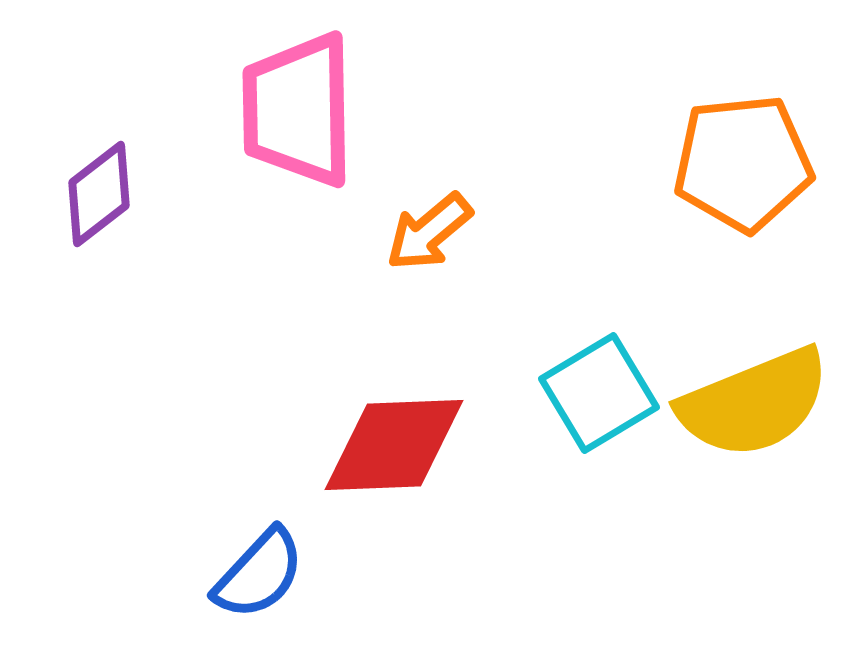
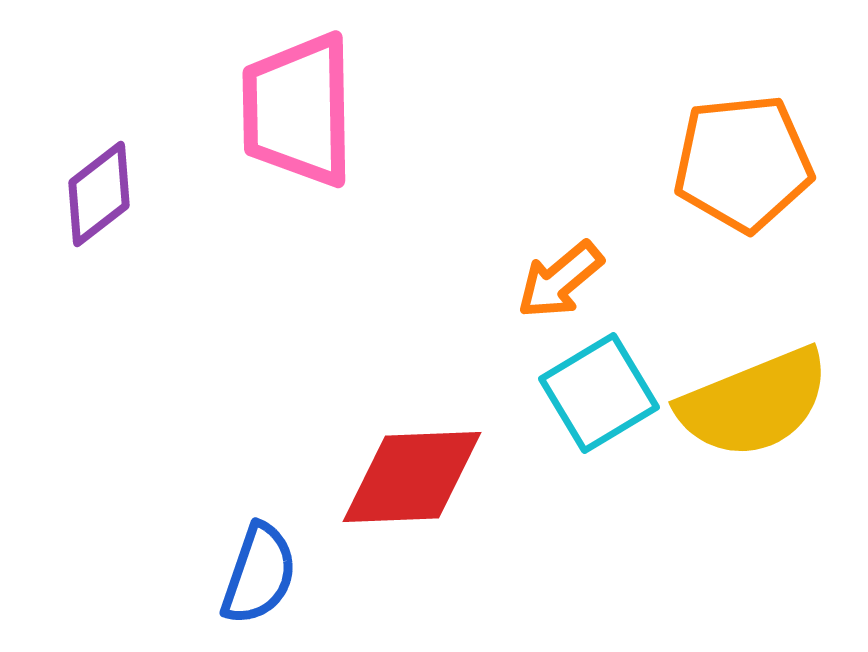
orange arrow: moved 131 px right, 48 px down
red diamond: moved 18 px right, 32 px down
blue semicircle: rotated 24 degrees counterclockwise
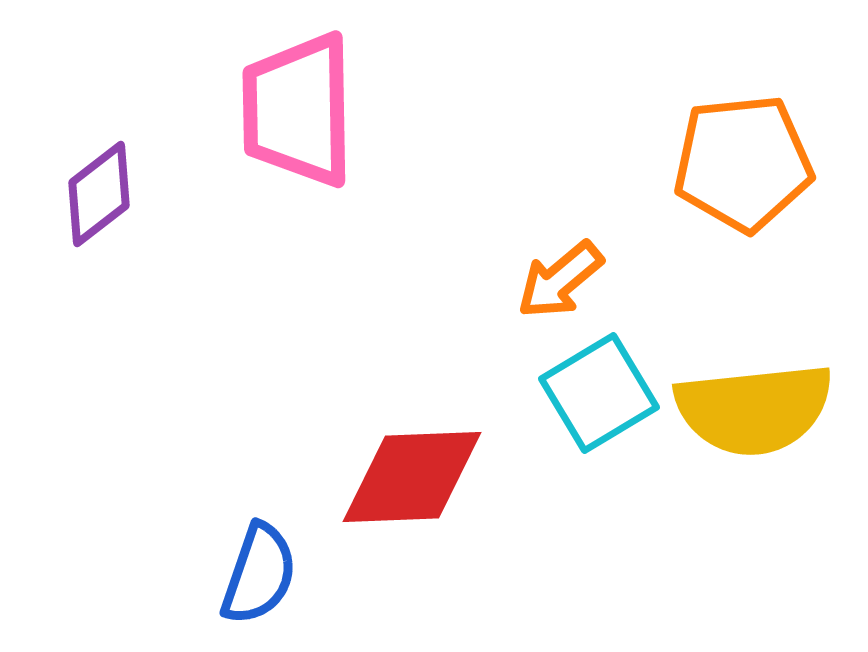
yellow semicircle: moved 6 px down; rotated 16 degrees clockwise
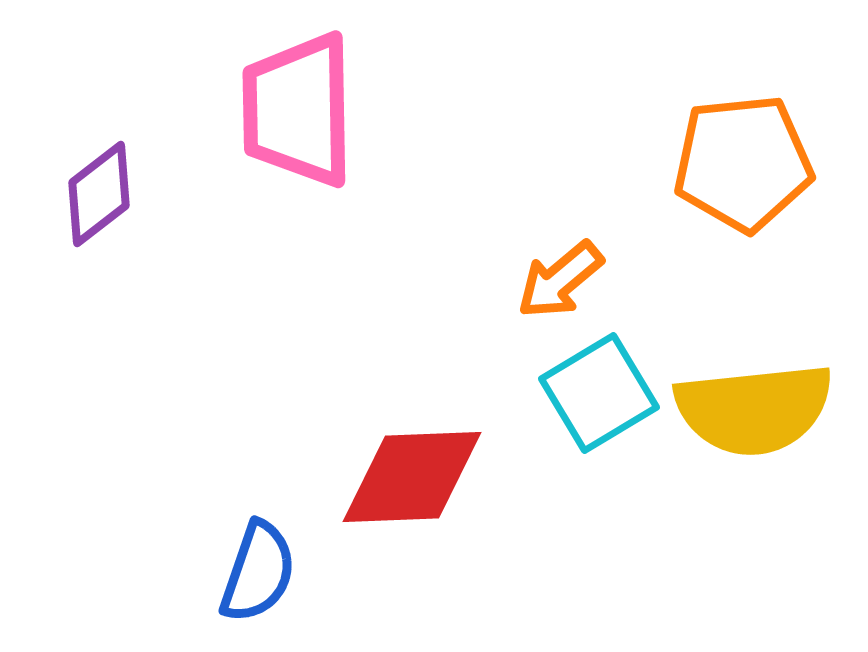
blue semicircle: moved 1 px left, 2 px up
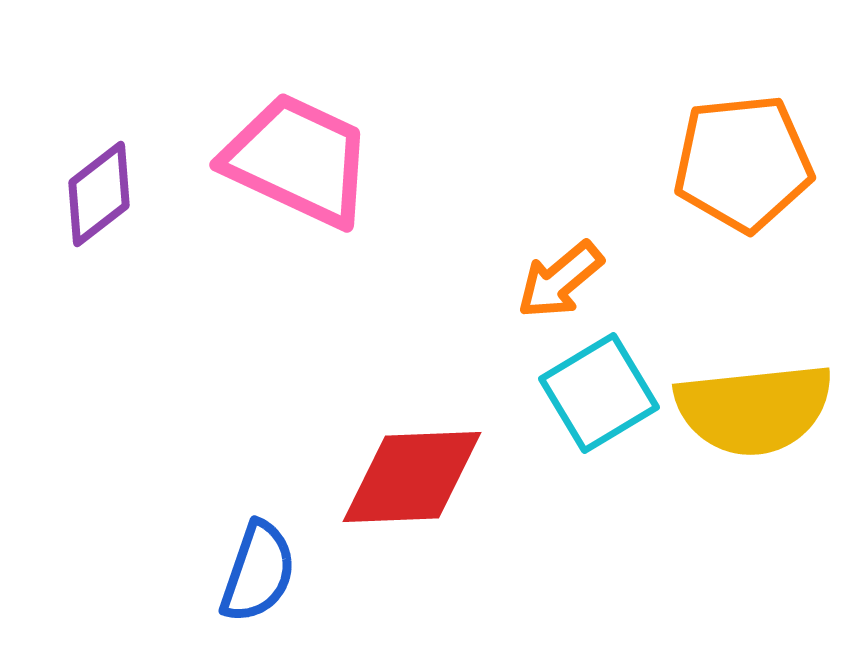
pink trapezoid: moved 50 px down; rotated 116 degrees clockwise
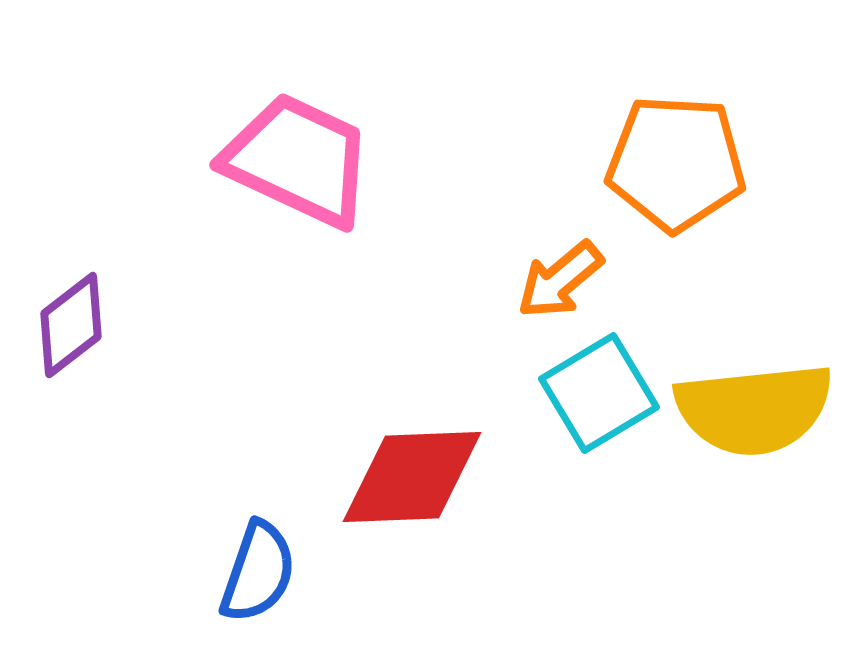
orange pentagon: moved 67 px left; rotated 9 degrees clockwise
purple diamond: moved 28 px left, 131 px down
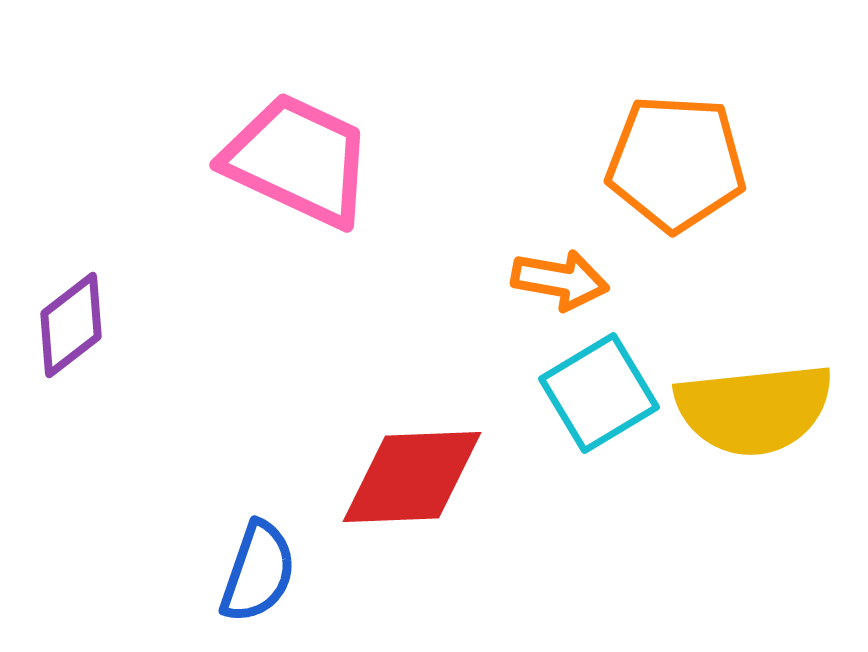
orange arrow: rotated 130 degrees counterclockwise
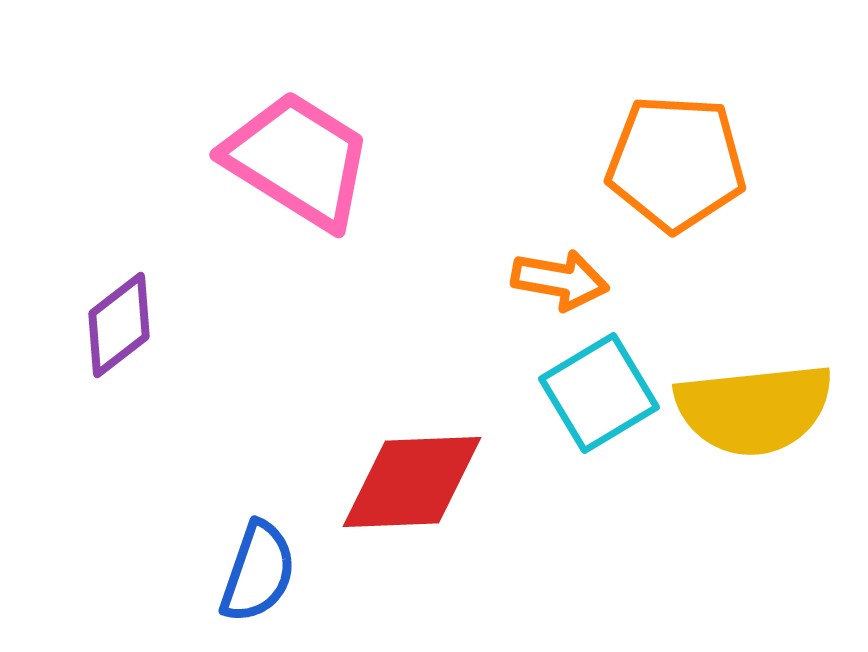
pink trapezoid: rotated 7 degrees clockwise
purple diamond: moved 48 px right
red diamond: moved 5 px down
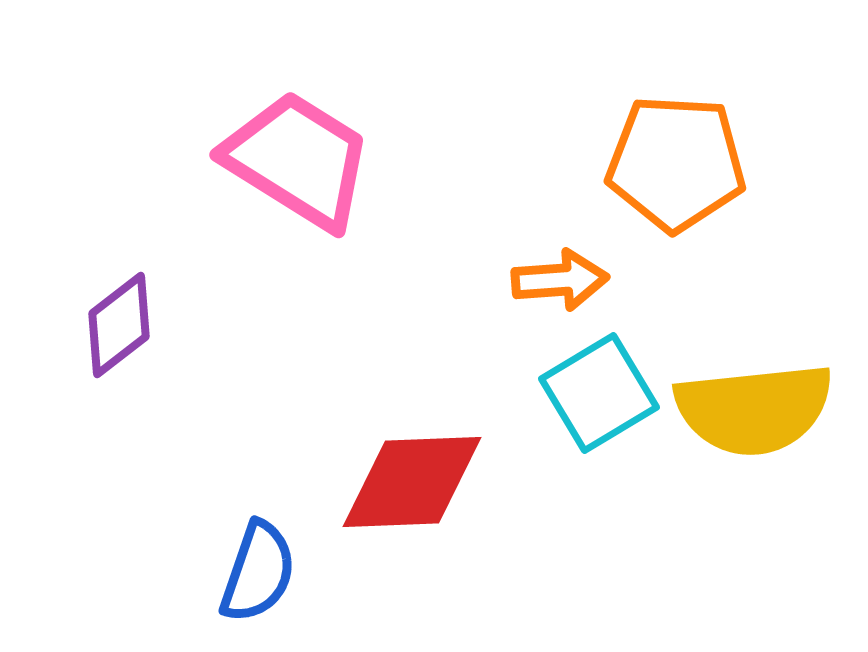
orange arrow: rotated 14 degrees counterclockwise
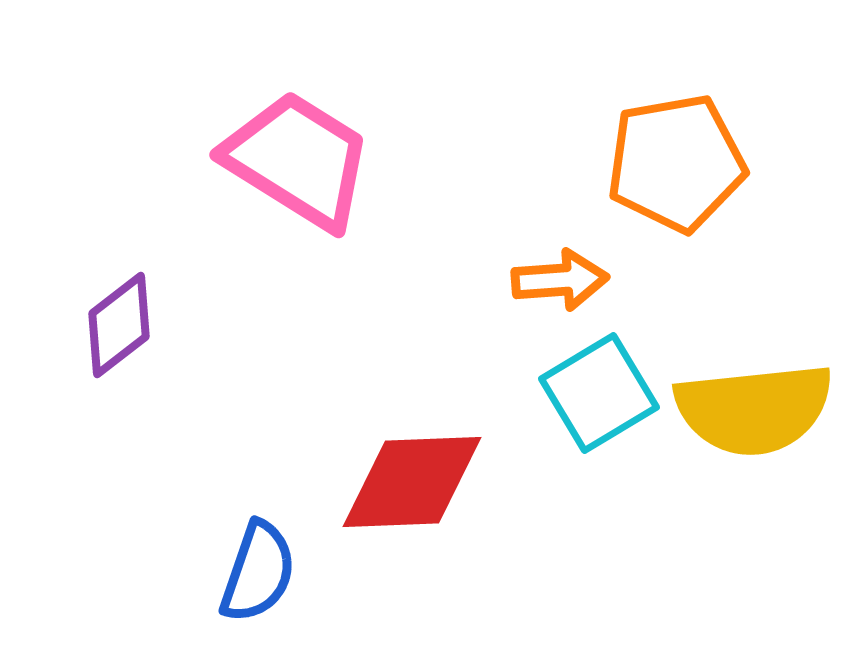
orange pentagon: rotated 13 degrees counterclockwise
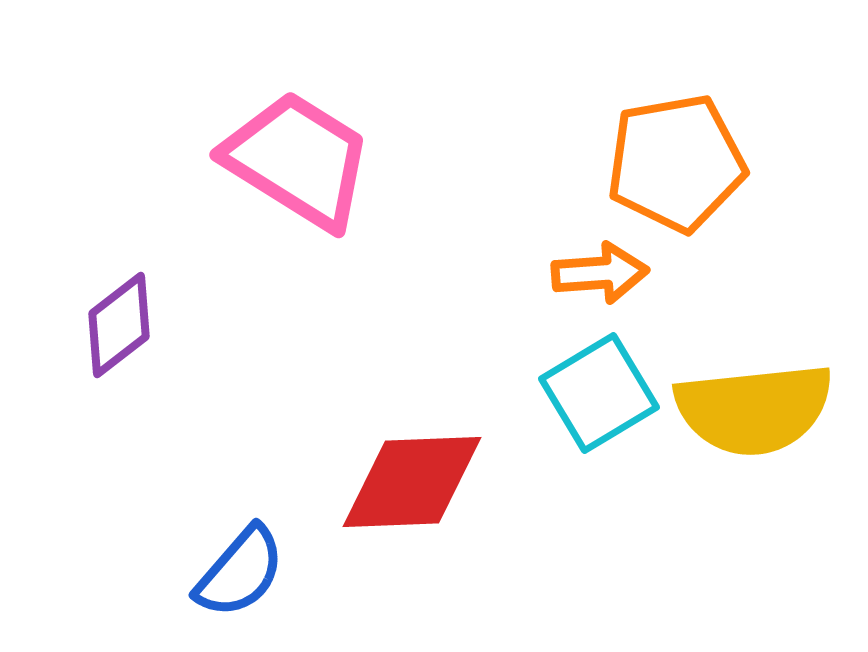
orange arrow: moved 40 px right, 7 px up
blue semicircle: moved 18 px left; rotated 22 degrees clockwise
